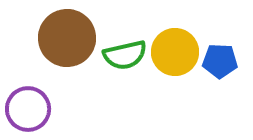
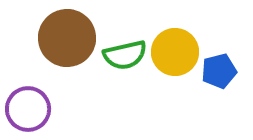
blue pentagon: moved 1 px left, 10 px down; rotated 16 degrees counterclockwise
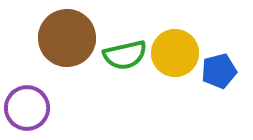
yellow circle: moved 1 px down
purple circle: moved 1 px left, 1 px up
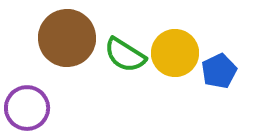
green semicircle: rotated 45 degrees clockwise
blue pentagon: rotated 12 degrees counterclockwise
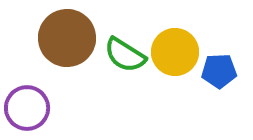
yellow circle: moved 1 px up
blue pentagon: rotated 24 degrees clockwise
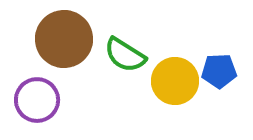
brown circle: moved 3 px left, 1 px down
yellow circle: moved 29 px down
purple circle: moved 10 px right, 8 px up
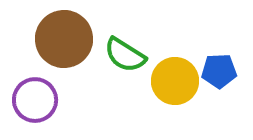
purple circle: moved 2 px left
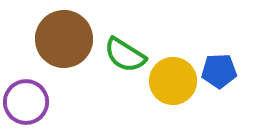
yellow circle: moved 2 px left
purple circle: moved 9 px left, 2 px down
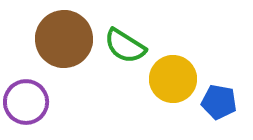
green semicircle: moved 9 px up
blue pentagon: moved 31 px down; rotated 12 degrees clockwise
yellow circle: moved 2 px up
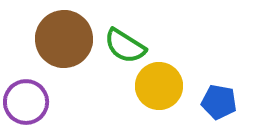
yellow circle: moved 14 px left, 7 px down
